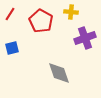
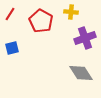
gray diamond: moved 22 px right; rotated 15 degrees counterclockwise
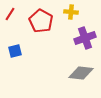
blue square: moved 3 px right, 3 px down
gray diamond: rotated 50 degrees counterclockwise
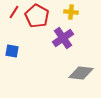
red line: moved 4 px right, 2 px up
red pentagon: moved 4 px left, 5 px up
purple cross: moved 22 px left; rotated 15 degrees counterclockwise
blue square: moved 3 px left; rotated 24 degrees clockwise
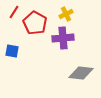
yellow cross: moved 5 px left, 2 px down; rotated 32 degrees counterclockwise
red pentagon: moved 2 px left, 7 px down
purple cross: rotated 30 degrees clockwise
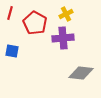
red line: moved 4 px left, 1 px down; rotated 16 degrees counterclockwise
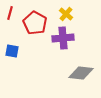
yellow cross: rotated 24 degrees counterclockwise
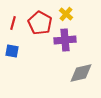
red line: moved 3 px right, 10 px down
red pentagon: moved 5 px right
purple cross: moved 2 px right, 2 px down
gray diamond: rotated 20 degrees counterclockwise
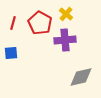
blue square: moved 1 px left, 2 px down; rotated 16 degrees counterclockwise
gray diamond: moved 4 px down
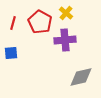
yellow cross: moved 1 px up
red pentagon: moved 1 px up
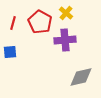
blue square: moved 1 px left, 1 px up
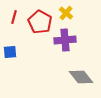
red line: moved 1 px right, 6 px up
gray diamond: rotated 65 degrees clockwise
